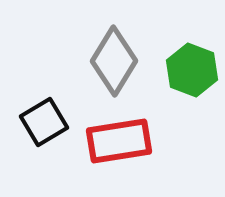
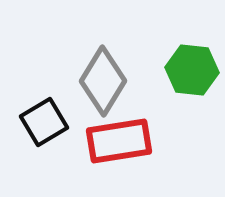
gray diamond: moved 11 px left, 20 px down
green hexagon: rotated 15 degrees counterclockwise
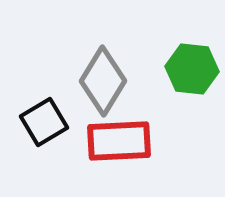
green hexagon: moved 1 px up
red rectangle: rotated 6 degrees clockwise
